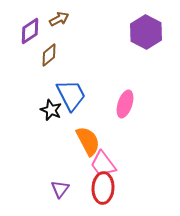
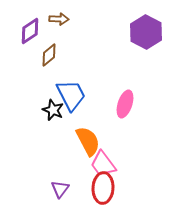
brown arrow: rotated 30 degrees clockwise
black star: moved 2 px right
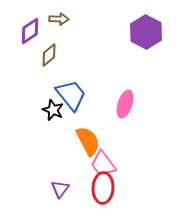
blue trapezoid: rotated 12 degrees counterclockwise
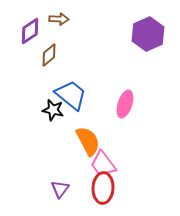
purple hexagon: moved 2 px right, 2 px down; rotated 8 degrees clockwise
blue trapezoid: rotated 12 degrees counterclockwise
black star: rotated 10 degrees counterclockwise
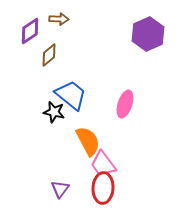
black star: moved 1 px right, 2 px down
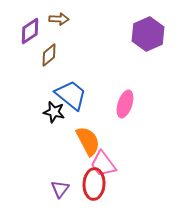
red ellipse: moved 9 px left, 4 px up
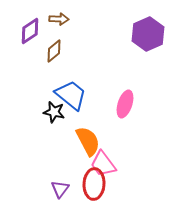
brown diamond: moved 5 px right, 4 px up
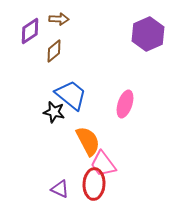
purple triangle: rotated 42 degrees counterclockwise
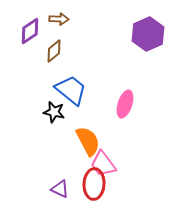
blue trapezoid: moved 5 px up
